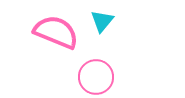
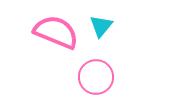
cyan triangle: moved 1 px left, 5 px down
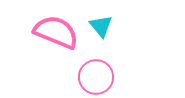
cyan triangle: rotated 20 degrees counterclockwise
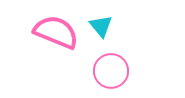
pink circle: moved 15 px right, 6 px up
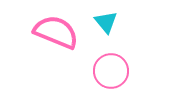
cyan triangle: moved 5 px right, 4 px up
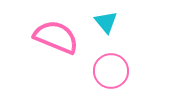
pink semicircle: moved 5 px down
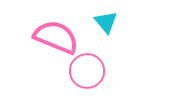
pink circle: moved 24 px left
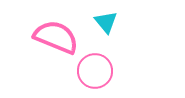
pink circle: moved 8 px right
